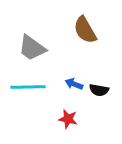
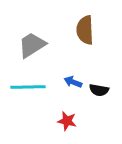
brown semicircle: rotated 28 degrees clockwise
gray trapezoid: moved 3 px up; rotated 112 degrees clockwise
blue arrow: moved 1 px left, 2 px up
red star: moved 1 px left, 2 px down
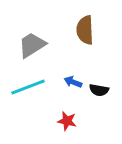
cyan line: rotated 20 degrees counterclockwise
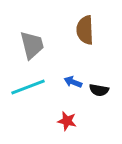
gray trapezoid: rotated 108 degrees clockwise
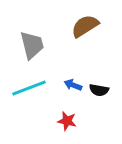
brown semicircle: moved 4 px up; rotated 60 degrees clockwise
blue arrow: moved 3 px down
cyan line: moved 1 px right, 1 px down
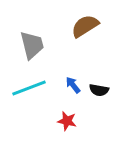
blue arrow: rotated 30 degrees clockwise
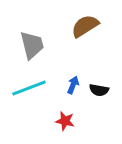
blue arrow: rotated 60 degrees clockwise
red star: moved 2 px left
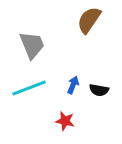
brown semicircle: moved 4 px right, 6 px up; rotated 24 degrees counterclockwise
gray trapezoid: rotated 8 degrees counterclockwise
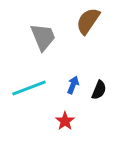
brown semicircle: moved 1 px left, 1 px down
gray trapezoid: moved 11 px right, 8 px up
black semicircle: rotated 78 degrees counterclockwise
red star: rotated 24 degrees clockwise
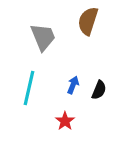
brown semicircle: rotated 16 degrees counterclockwise
cyan line: rotated 56 degrees counterclockwise
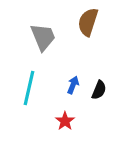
brown semicircle: moved 1 px down
